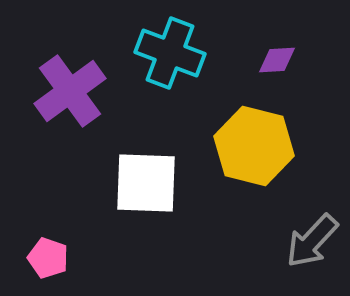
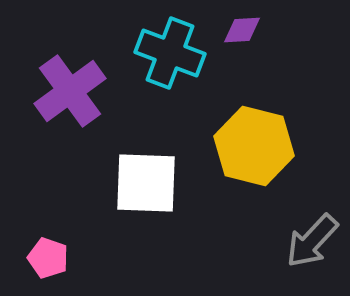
purple diamond: moved 35 px left, 30 px up
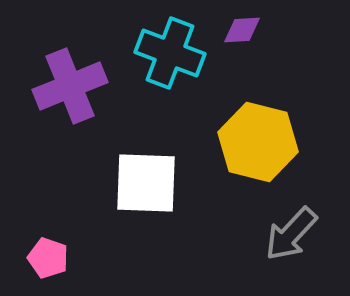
purple cross: moved 5 px up; rotated 14 degrees clockwise
yellow hexagon: moved 4 px right, 4 px up
gray arrow: moved 21 px left, 7 px up
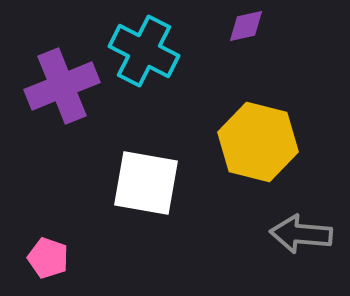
purple diamond: moved 4 px right, 4 px up; rotated 9 degrees counterclockwise
cyan cross: moved 26 px left, 2 px up; rotated 6 degrees clockwise
purple cross: moved 8 px left
white square: rotated 8 degrees clockwise
gray arrow: moved 10 px right; rotated 52 degrees clockwise
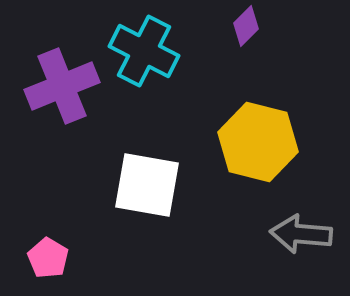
purple diamond: rotated 33 degrees counterclockwise
white square: moved 1 px right, 2 px down
pink pentagon: rotated 12 degrees clockwise
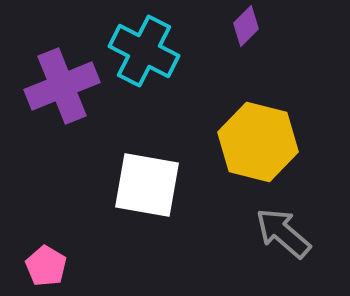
gray arrow: moved 18 px left, 1 px up; rotated 36 degrees clockwise
pink pentagon: moved 2 px left, 8 px down
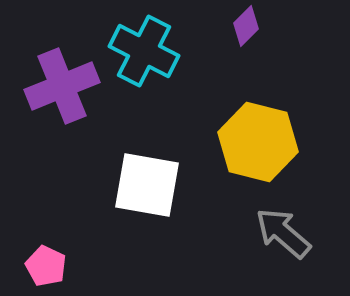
pink pentagon: rotated 6 degrees counterclockwise
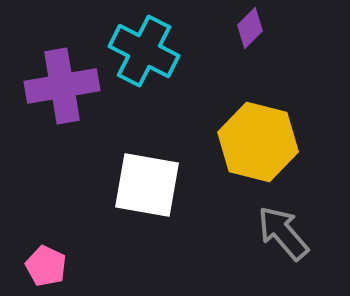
purple diamond: moved 4 px right, 2 px down
purple cross: rotated 12 degrees clockwise
gray arrow: rotated 8 degrees clockwise
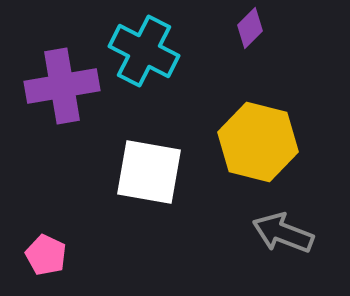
white square: moved 2 px right, 13 px up
gray arrow: rotated 28 degrees counterclockwise
pink pentagon: moved 11 px up
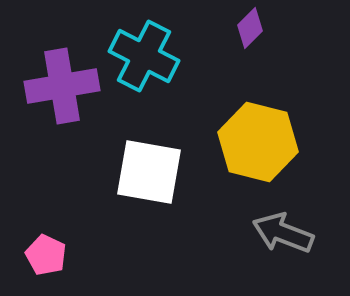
cyan cross: moved 5 px down
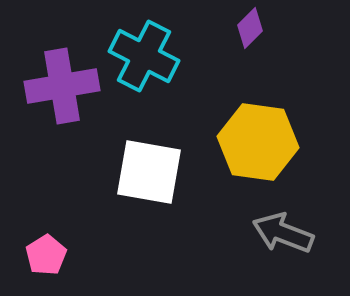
yellow hexagon: rotated 6 degrees counterclockwise
pink pentagon: rotated 15 degrees clockwise
